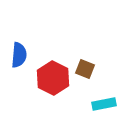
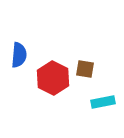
brown square: rotated 12 degrees counterclockwise
cyan rectangle: moved 1 px left, 2 px up
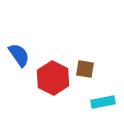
blue semicircle: rotated 40 degrees counterclockwise
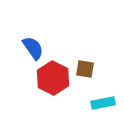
blue semicircle: moved 14 px right, 7 px up
cyan rectangle: moved 1 px down
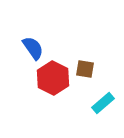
cyan rectangle: rotated 30 degrees counterclockwise
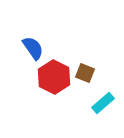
brown square: moved 4 px down; rotated 12 degrees clockwise
red hexagon: moved 1 px right, 1 px up
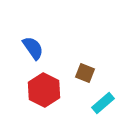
red hexagon: moved 10 px left, 13 px down
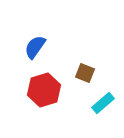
blue semicircle: moved 2 px right, 1 px up; rotated 110 degrees counterclockwise
red hexagon: rotated 16 degrees clockwise
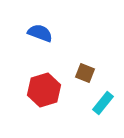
blue semicircle: moved 5 px right, 14 px up; rotated 75 degrees clockwise
cyan rectangle: rotated 10 degrees counterclockwise
